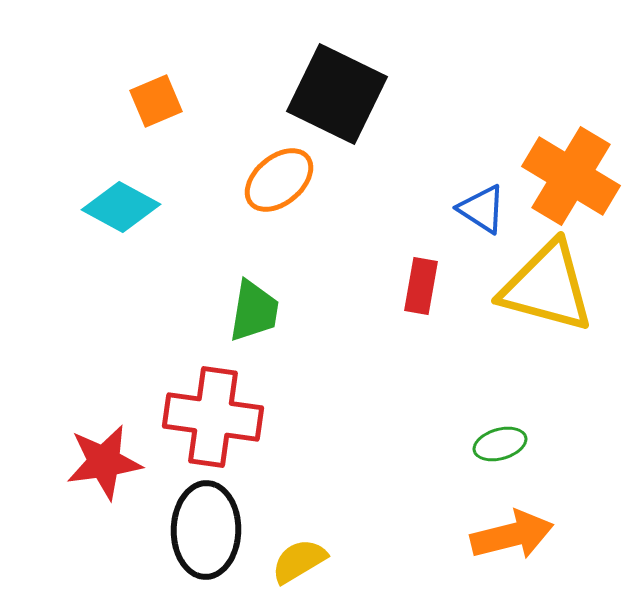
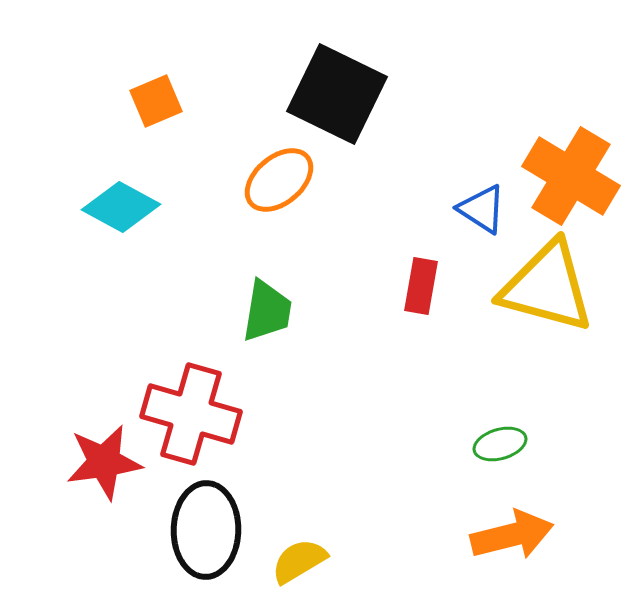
green trapezoid: moved 13 px right
red cross: moved 22 px left, 3 px up; rotated 8 degrees clockwise
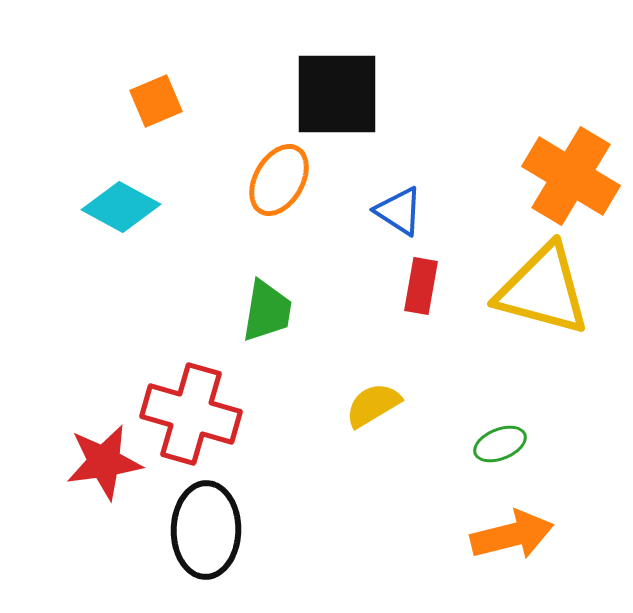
black square: rotated 26 degrees counterclockwise
orange ellipse: rotated 20 degrees counterclockwise
blue triangle: moved 83 px left, 2 px down
yellow triangle: moved 4 px left, 3 px down
green ellipse: rotated 6 degrees counterclockwise
yellow semicircle: moved 74 px right, 156 px up
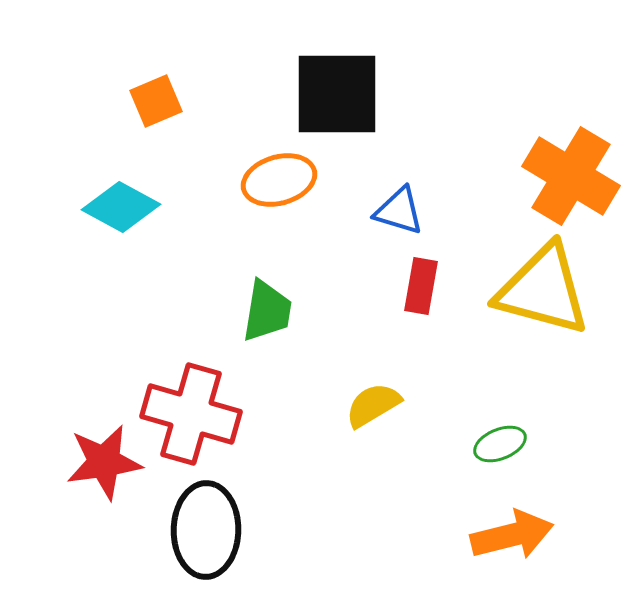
orange ellipse: rotated 44 degrees clockwise
blue triangle: rotated 16 degrees counterclockwise
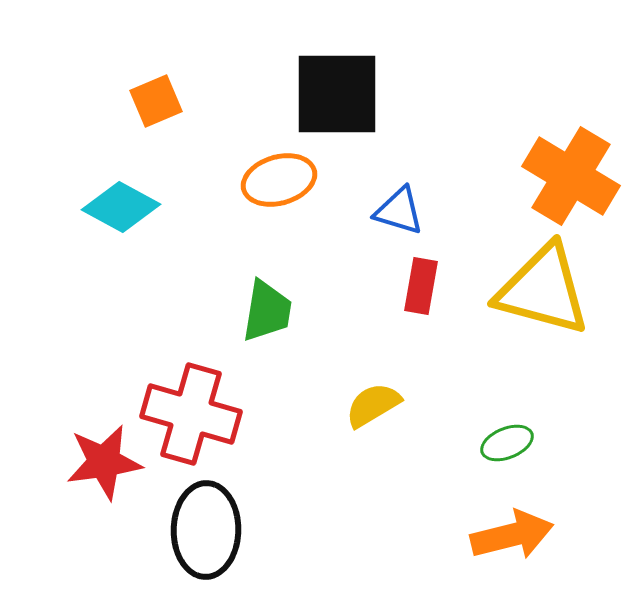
green ellipse: moved 7 px right, 1 px up
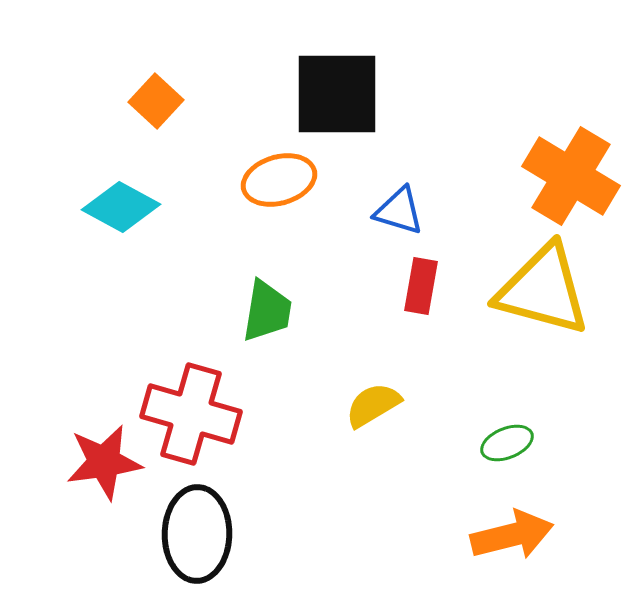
orange square: rotated 24 degrees counterclockwise
black ellipse: moved 9 px left, 4 px down
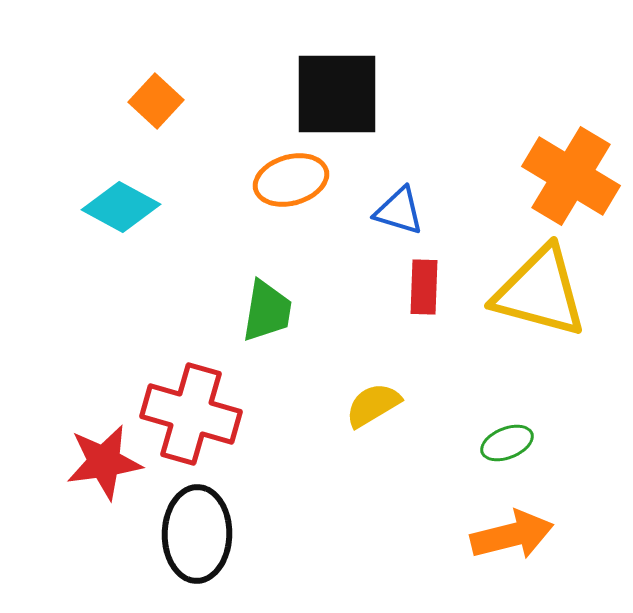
orange ellipse: moved 12 px right
red rectangle: moved 3 px right, 1 px down; rotated 8 degrees counterclockwise
yellow triangle: moved 3 px left, 2 px down
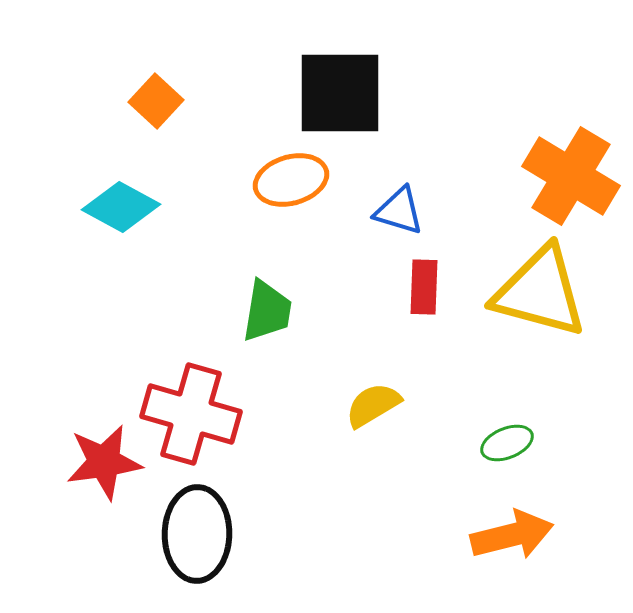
black square: moved 3 px right, 1 px up
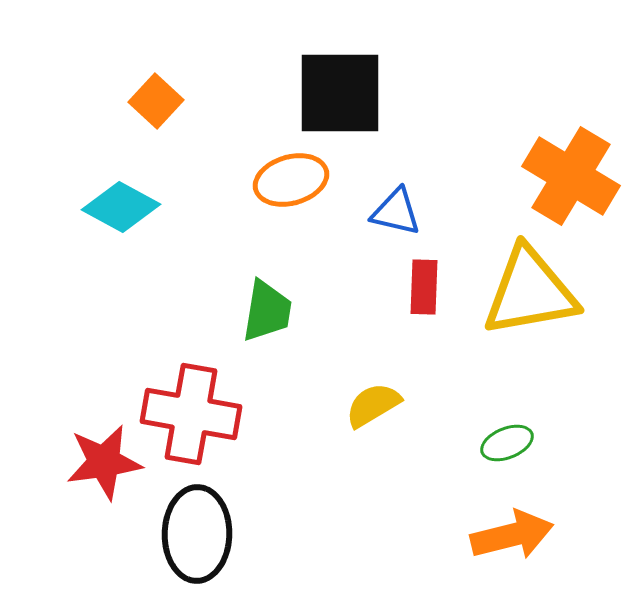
blue triangle: moved 3 px left, 1 px down; rotated 4 degrees counterclockwise
yellow triangle: moved 10 px left; rotated 25 degrees counterclockwise
red cross: rotated 6 degrees counterclockwise
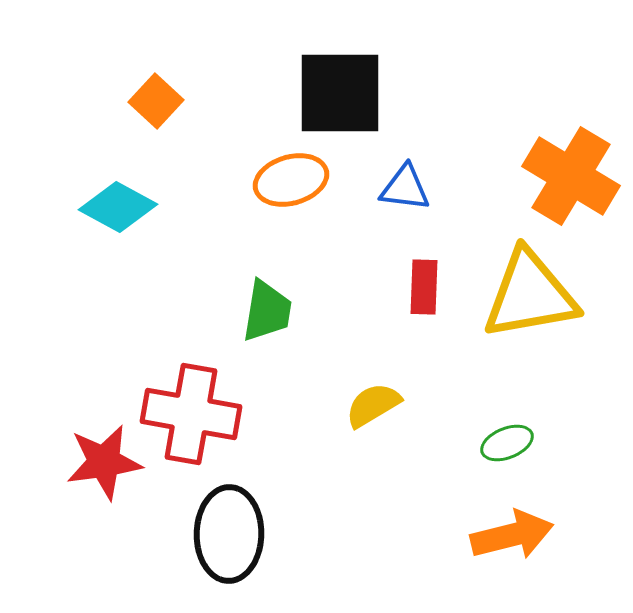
cyan diamond: moved 3 px left
blue triangle: moved 9 px right, 24 px up; rotated 6 degrees counterclockwise
yellow triangle: moved 3 px down
black ellipse: moved 32 px right
